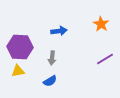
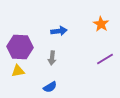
blue semicircle: moved 6 px down
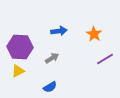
orange star: moved 7 px left, 10 px down
gray arrow: rotated 128 degrees counterclockwise
yellow triangle: rotated 16 degrees counterclockwise
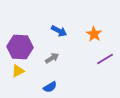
blue arrow: rotated 35 degrees clockwise
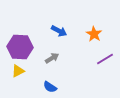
blue semicircle: rotated 64 degrees clockwise
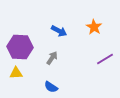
orange star: moved 7 px up
gray arrow: rotated 24 degrees counterclockwise
yellow triangle: moved 2 px left, 2 px down; rotated 24 degrees clockwise
blue semicircle: moved 1 px right
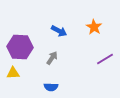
yellow triangle: moved 3 px left
blue semicircle: rotated 32 degrees counterclockwise
